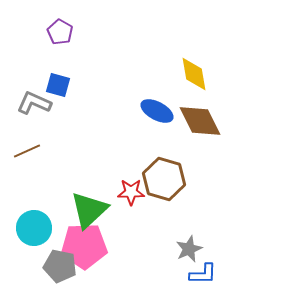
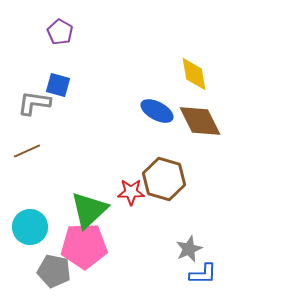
gray L-shape: rotated 16 degrees counterclockwise
cyan circle: moved 4 px left, 1 px up
gray pentagon: moved 6 px left, 5 px down
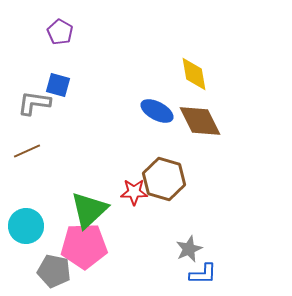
red star: moved 3 px right
cyan circle: moved 4 px left, 1 px up
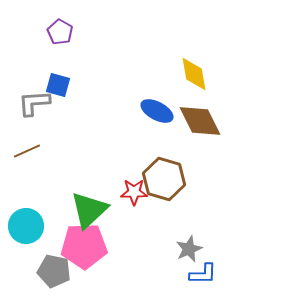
gray L-shape: rotated 12 degrees counterclockwise
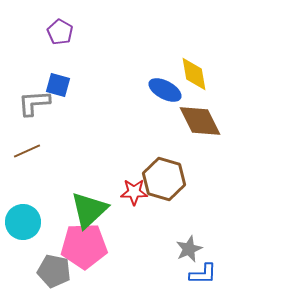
blue ellipse: moved 8 px right, 21 px up
cyan circle: moved 3 px left, 4 px up
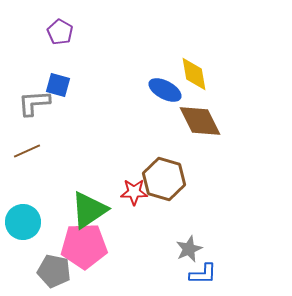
green triangle: rotated 9 degrees clockwise
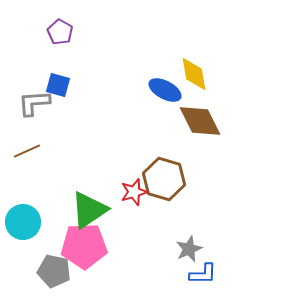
red star: rotated 16 degrees counterclockwise
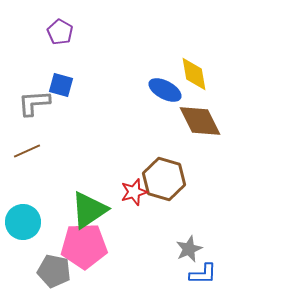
blue square: moved 3 px right
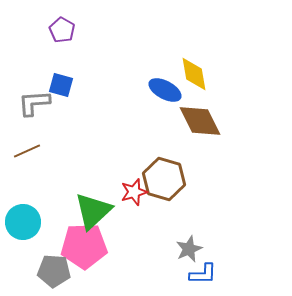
purple pentagon: moved 2 px right, 2 px up
green triangle: moved 4 px right, 1 px down; rotated 9 degrees counterclockwise
gray pentagon: rotated 8 degrees counterclockwise
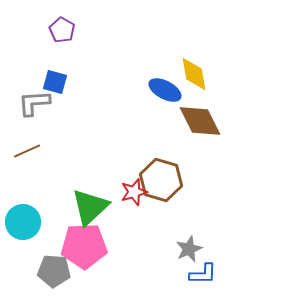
blue square: moved 6 px left, 3 px up
brown hexagon: moved 3 px left, 1 px down
green triangle: moved 3 px left, 4 px up
